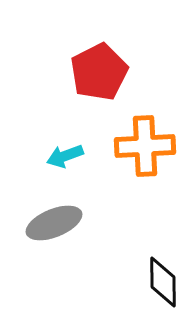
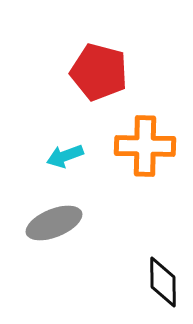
red pentagon: rotated 30 degrees counterclockwise
orange cross: rotated 4 degrees clockwise
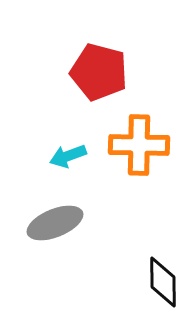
orange cross: moved 6 px left, 1 px up
cyan arrow: moved 3 px right
gray ellipse: moved 1 px right
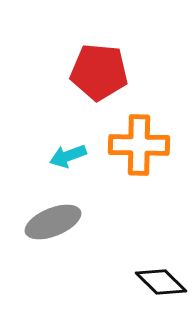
red pentagon: rotated 10 degrees counterclockwise
gray ellipse: moved 2 px left, 1 px up
black diamond: moved 2 px left; rotated 45 degrees counterclockwise
